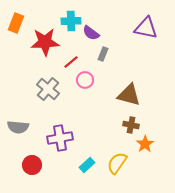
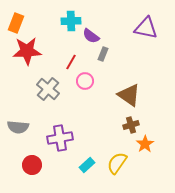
purple semicircle: moved 3 px down
red star: moved 18 px left, 9 px down
red line: rotated 21 degrees counterclockwise
pink circle: moved 1 px down
brown triangle: rotated 20 degrees clockwise
brown cross: rotated 28 degrees counterclockwise
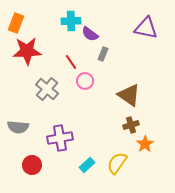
purple semicircle: moved 1 px left, 2 px up
red line: rotated 63 degrees counterclockwise
gray cross: moved 1 px left
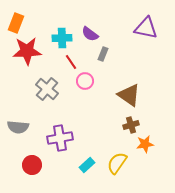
cyan cross: moved 9 px left, 17 px down
orange star: rotated 24 degrees clockwise
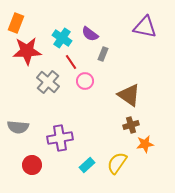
purple triangle: moved 1 px left, 1 px up
cyan cross: rotated 36 degrees clockwise
gray cross: moved 1 px right, 7 px up
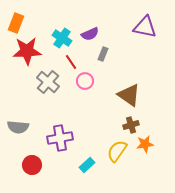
purple semicircle: rotated 60 degrees counterclockwise
yellow semicircle: moved 12 px up
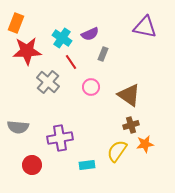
pink circle: moved 6 px right, 6 px down
cyan rectangle: rotated 35 degrees clockwise
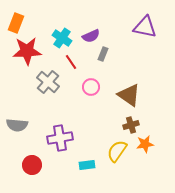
purple semicircle: moved 1 px right, 2 px down
gray semicircle: moved 1 px left, 2 px up
